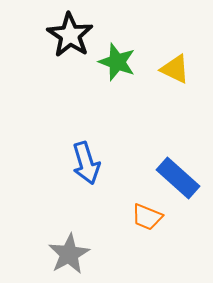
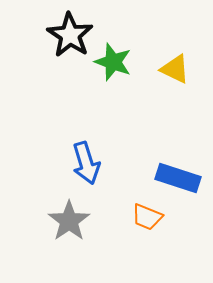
green star: moved 4 px left
blue rectangle: rotated 24 degrees counterclockwise
gray star: moved 33 px up; rotated 6 degrees counterclockwise
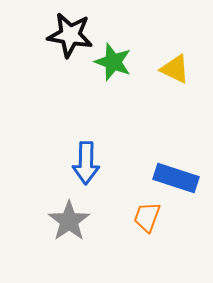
black star: rotated 24 degrees counterclockwise
blue arrow: rotated 18 degrees clockwise
blue rectangle: moved 2 px left
orange trapezoid: rotated 88 degrees clockwise
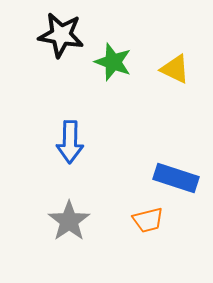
black star: moved 9 px left
blue arrow: moved 16 px left, 21 px up
orange trapezoid: moved 1 px right, 3 px down; rotated 124 degrees counterclockwise
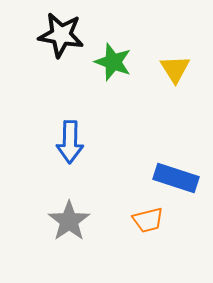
yellow triangle: rotated 32 degrees clockwise
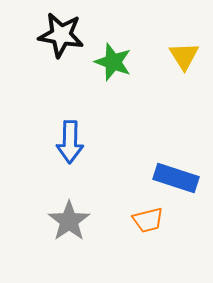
yellow triangle: moved 9 px right, 13 px up
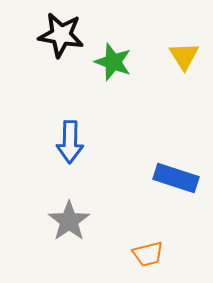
orange trapezoid: moved 34 px down
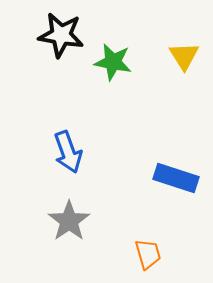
green star: rotated 9 degrees counterclockwise
blue arrow: moved 2 px left, 10 px down; rotated 21 degrees counterclockwise
orange trapezoid: rotated 92 degrees counterclockwise
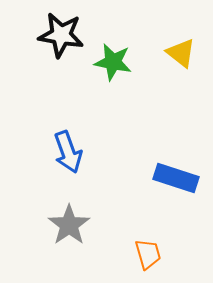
yellow triangle: moved 3 px left, 3 px up; rotated 20 degrees counterclockwise
gray star: moved 4 px down
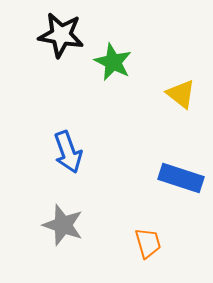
yellow triangle: moved 41 px down
green star: rotated 15 degrees clockwise
blue rectangle: moved 5 px right
gray star: moved 6 px left; rotated 18 degrees counterclockwise
orange trapezoid: moved 11 px up
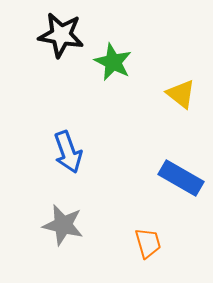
blue rectangle: rotated 12 degrees clockwise
gray star: rotated 6 degrees counterclockwise
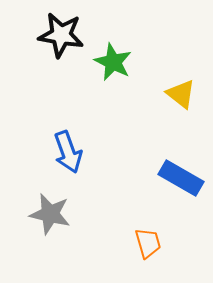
gray star: moved 13 px left, 11 px up
